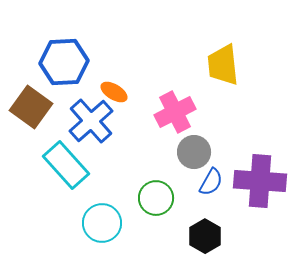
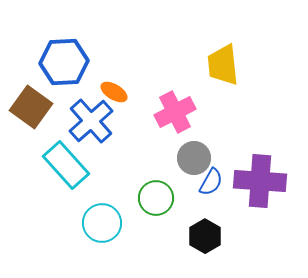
gray circle: moved 6 px down
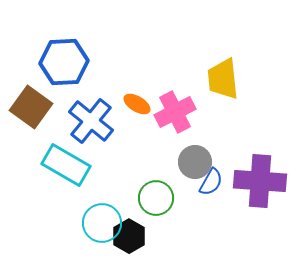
yellow trapezoid: moved 14 px down
orange ellipse: moved 23 px right, 12 px down
blue cross: rotated 9 degrees counterclockwise
gray circle: moved 1 px right, 4 px down
cyan rectangle: rotated 18 degrees counterclockwise
black hexagon: moved 76 px left
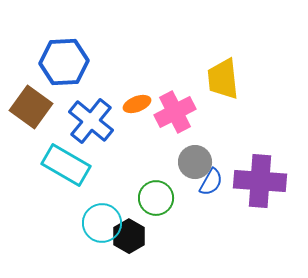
orange ellipse: rotated 52 degrees counterclockwise
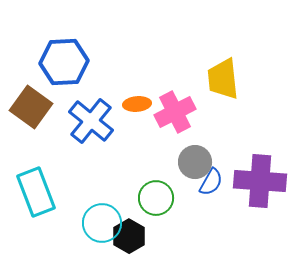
orange ellipse: rotated 16 degrees clockwise
cyan rectangle: moved 30 px left, 27 px down; rotated 39 degrees clockwise
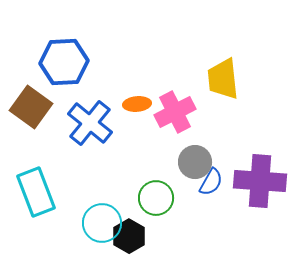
blue cross: moved 1 px left, 2 px down
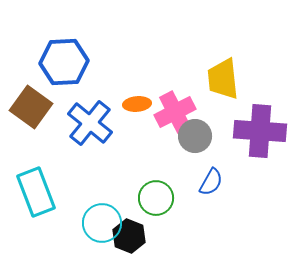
gray circle: moved 26 px up
purple cross: moved 50 px up
black hexagon: rotated 8 degrees counterclockwise
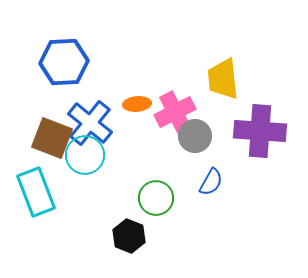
brown square: moved 21 px right, 31 px down; rotated 15 degrees counterclockwise
cyan circle: moved 17 px left, 68 px up
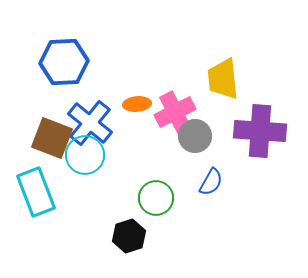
black hexagon: rotated 20 degrees clockwise
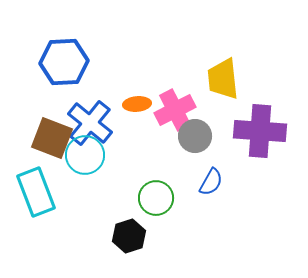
pink cross: moved 2 px up
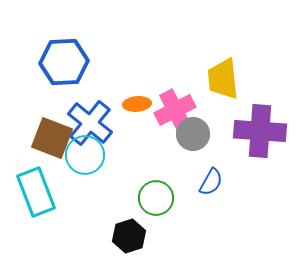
gray circle: moved 2 px left, 2 px up
